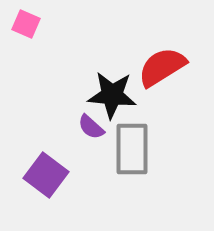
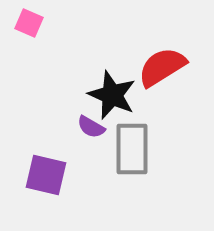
pink square: moved 3 px right, 1 px up
black star: rotated 18 degrees clockwise
purple semicircle: rotated 12 degrees counterclockwise
purple square: rotated 24 degrees counterclockwise
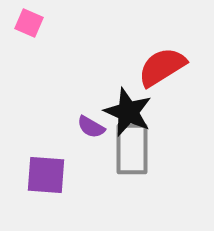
black star: moved 16 px right, 17 px down
purple square: rotated 9 degrees counterclockwise
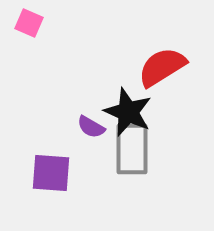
purple square: moved 5 px right, 2 px up
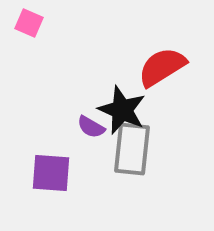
black star: moved 6 px left, 2 px up
gray rectangle: rotated 6 degrees clockwise
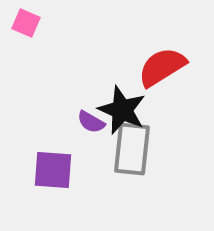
pink square: moved 3 px left
purple semicircle: moved 5 px up
purple square: moved 2 px right, 3 px up
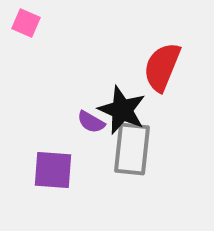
red semicircle: rotated 36 degrees counterclockwise
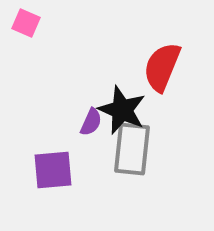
purple semicircle: rotated 96 degrees counterclockwise
purple square: rotated 9 degrees counterclockwise
